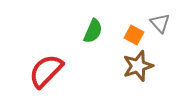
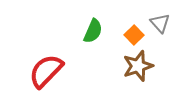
orange square: rotated 18 degrees clockwise
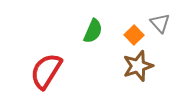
red semicircle: rotated 12 degrees counterclockwise
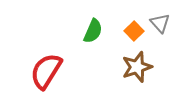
orange square: moved 4 px up
brown star: moved 1 px left, 1 px down
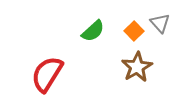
green semicircle: rotated 25 degrees clockwise
brown star: rotated 12 degrees counterclockwise
red semicircle: moved 1 px right, 3 px down
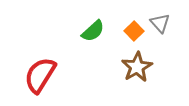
red semicircle: moved 7 px left, 1 px down
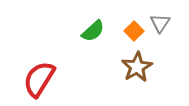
gray triangle: rotated 15 degrees clockwise
red semicircle: moved 1 px left, 4 px down
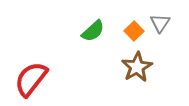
red semicircle: moved 8 px left; rotated 6 degrees clockwise
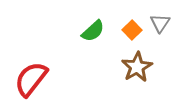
orange square: moved 2 px left, 1 px up
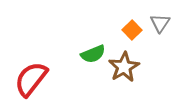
green semicircle: moved 23 px down; rotated 20 degrees clockwise
brown star: moved 13 px left
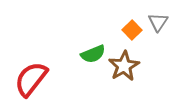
gray triangle: moved 2 px left, 1 px up
brown star: moved 1 px up
